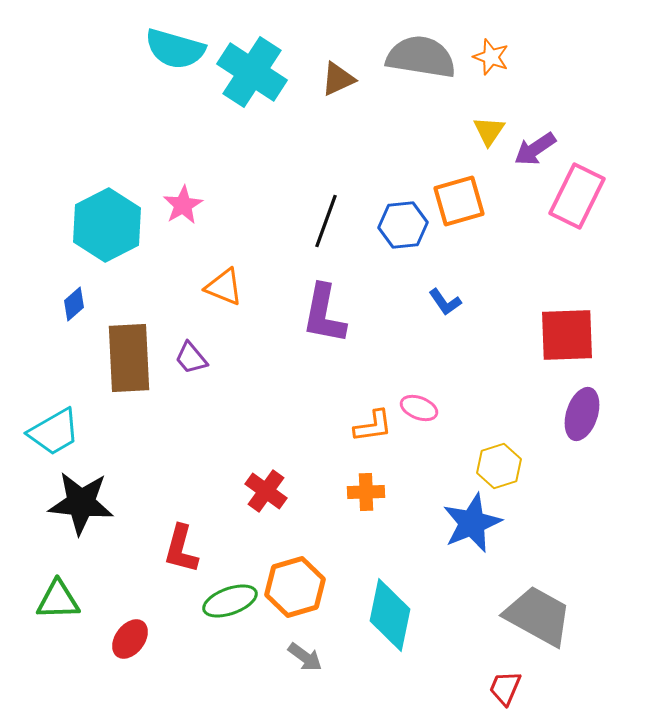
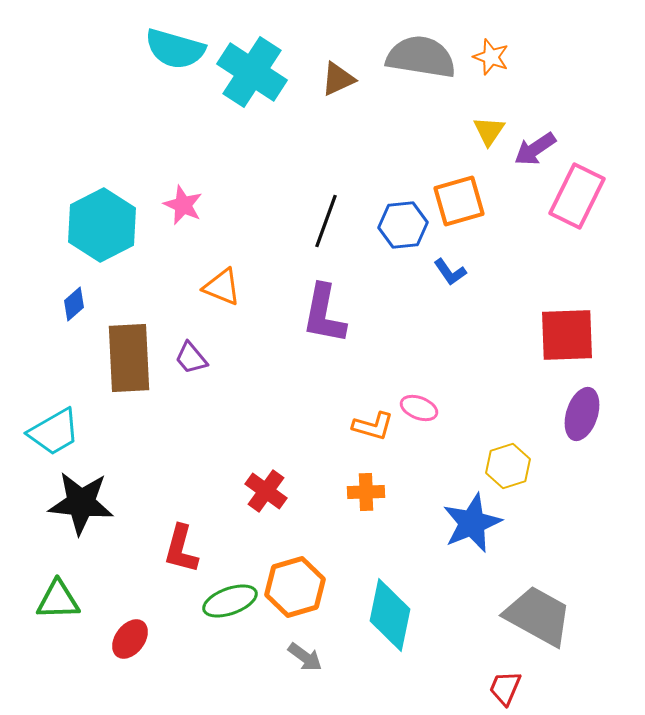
pink star: rotated 18 degrees counterclockwise
cyan hexagon: moved 5 px left
orange triangle: moved 2 px left
blue L-shape: moved 5 px right, 30 px up
orange L-shape: rotated 24 degrees clockwise
yellow hexagon: moved 9 px right
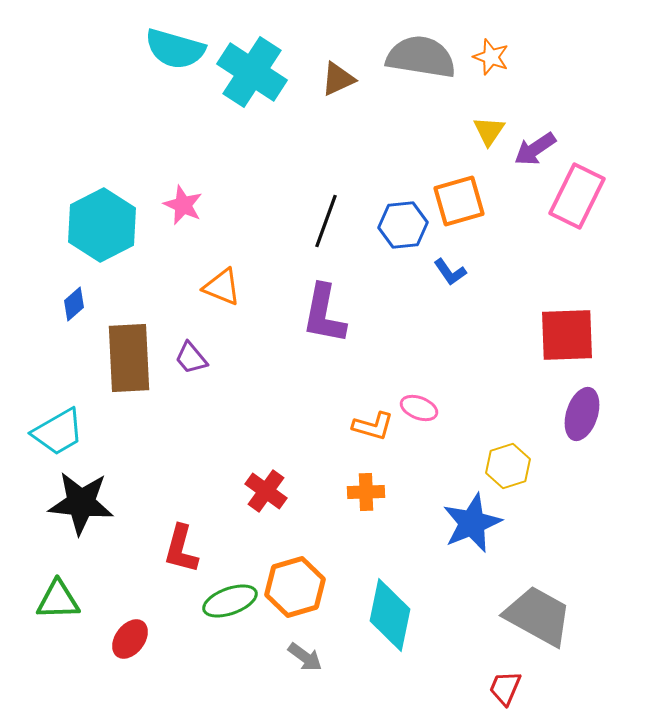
cyan trapezoid: moved 4 px right
